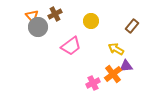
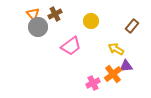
orange triangle: moved 1 px right, 2 px up
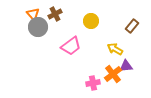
yellow arrow: moved 1 px left
pink cross: rotated 16 degrees clockwise
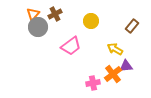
orange triangle: rotated 24 degrees clockwise
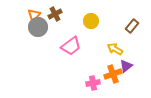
orange triangle: moved 1 px right, 1 px down
purple triangle: rotated 32 degrees counterclockwise
orange cross: rotated 18 degrees clockwise
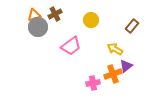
orange triangle: rotated 32 degrees clockwise
yellow circle: moved 1 px up
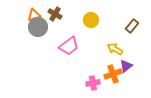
brown cross: rotated 32 degrees counterclockwise
pink trapezoid: moved 2 px left
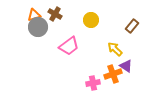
yellow arrow: rotated 14 degrees clockwise
purple triangle: rotated 48 degrees counterclockwise
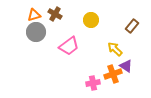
gray circle: moved 2 px left, 5 px down
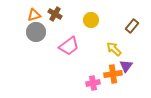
yellow arrow: moved 1 px left
purple triangle: rotated 32 degrees clockwise
orange cross: rotated 12 degrees clockwise
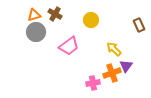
brown rectangle: moved 7 px right, 1 px up; rotated 64 degrees counterclockwise
orange cross: moved 1 px left, 1 px up; rotated 12 degrees counterclockwise
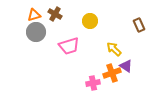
yellow circle: moved 1 px left, 1 px down
pink trapezoid: rotated 20 degrees clockwise
purple triangle: rotated 32 degrees counterclockwise
